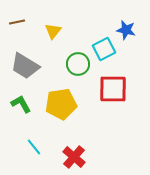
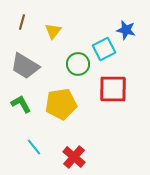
brown line: moved 5 px right; rotated 63 degrees counterclockwise
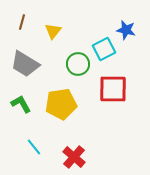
gray trapezoid: moved 2 px up
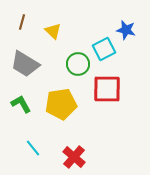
yellow triangle: rotated 24 degrees counterclockwise
red square: moved 6 px left
cyan line: moved 1 px left, 1 px down
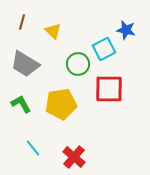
red square: moved 2 px right
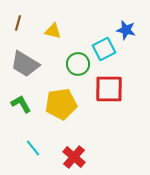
brown line: moved 4 px left, 1 px down
yellow triangle: rotated 30 degrees counterclockwise
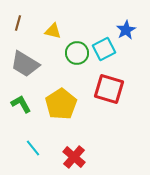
blue star: rotated 30 degrees clockwise
green circle: moved 1 px left, 11 px up
red square: rotated 16 degrees clockwise
yellow pentagon: rotated 24 degrees counterclockwise
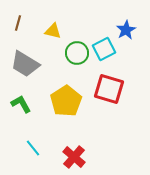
yellow pentagon: moved 5 px right, 3 px up
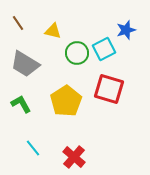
brown line: rotated 49 degrees counterclockwise
blue star: rotated 12 degrees clockwise
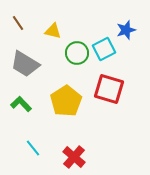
green L-shape: rotated 15 degrees counterclockwise
